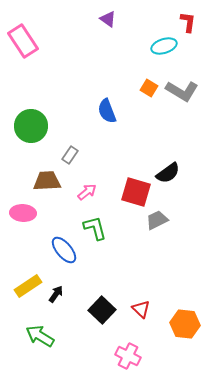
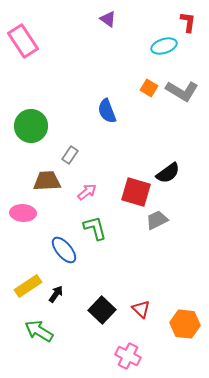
green arrow: moved 1 px left, 5 px up
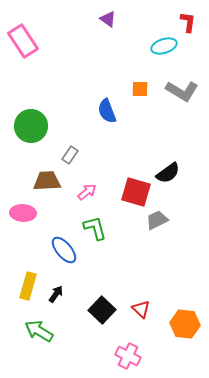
orange square: moved 9 px left, 1 px down; rotated 30 degrees counterclockwise
yellow rectangle: rotated 40 degrees counterclockwise
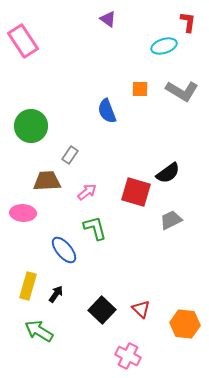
gray trapezoid: moved 14 px right
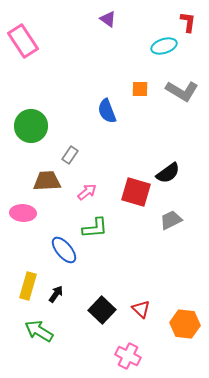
green L-shape: rotated 100 degrees clockwise
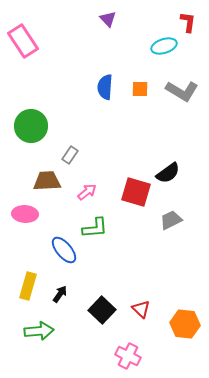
purple triangle: rotated 12 degrees clockwise
blue semicircle: moved 2 px left, 24 px up; rotated 25 degrees clockwise
pink ellipse: moved 2 px right, 1 px down
black arrow: moved 4 px right
green arrow: rotated 144 degrees clockwise
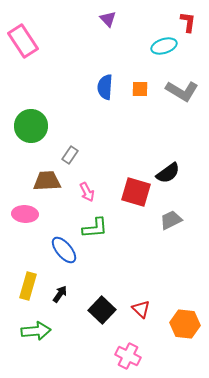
pink arrow: rotated 102 degrees clockwise
green arrow: moved 3 px left
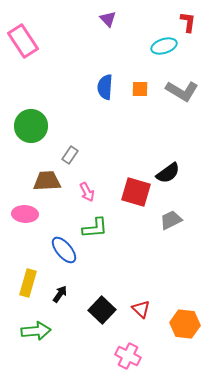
yellow rectangle: moved 3 px up
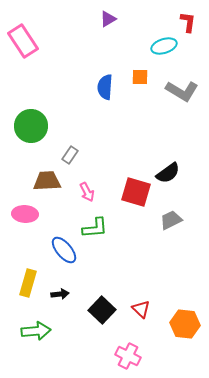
purple triangle: rotated 42 degrees clockwise
orange square: moved 12 px up
black arrow: rotated 48 degrees clockwise
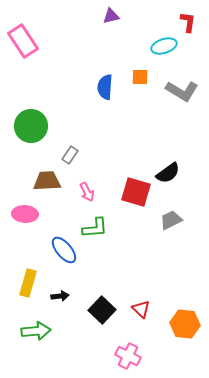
purple triangle: moved 3 px right, 3 px up; rotated 18 degrees clockwise
black arrow: moved 2 px down
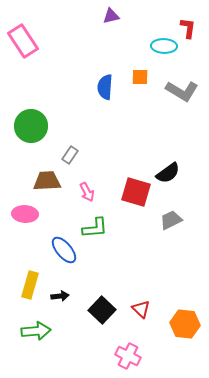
red L-shape: moved 6 px down
cyan ellipse: rotated 20 degrees clockwise
yellow rectangle: moved 2 px right, 2 px down
